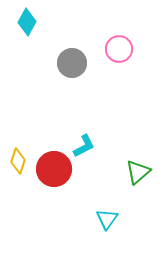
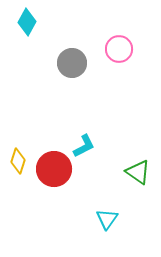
green triangle: rotated 44 degrees counterclockwise
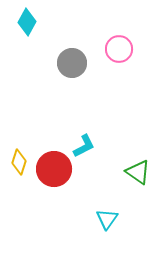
yellow diamond: moved 1 px right, 1 px down
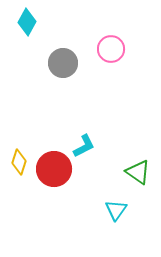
pink circle: moved 8 px left
gray circle: moved 9 px left
cyan triangle: moved 9 px right, 9 px up
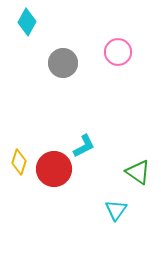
pink circle: moved 7 px right, 3 px down
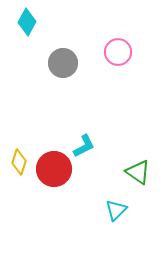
cyan triangle: rotated 10 degrees clockwise
